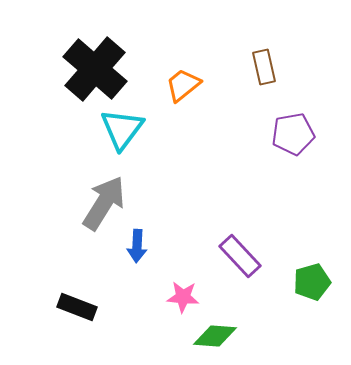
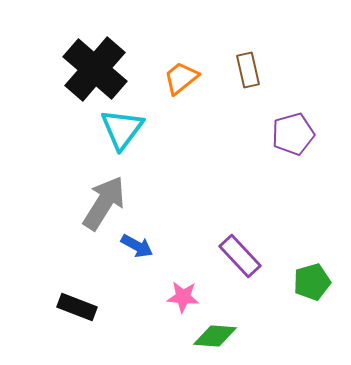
brown rectangle: moved 16 px left, 3 px down
orange trapezoid: moved 2 px left, 7 px up
purple pentagon: rotated 6 degrees counterclockwise
blue arrow: rotated 64 degrees counterclockwise
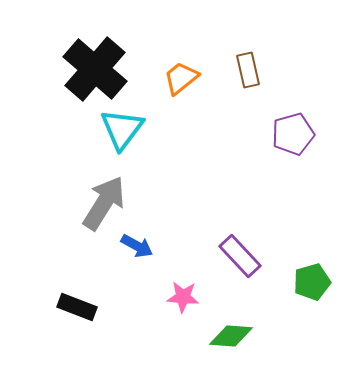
green diamond: moved 16 px right
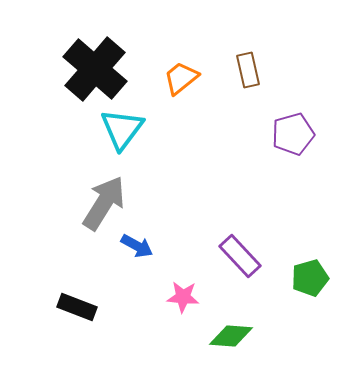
green pentagon: moved 2 px left, 4 px up
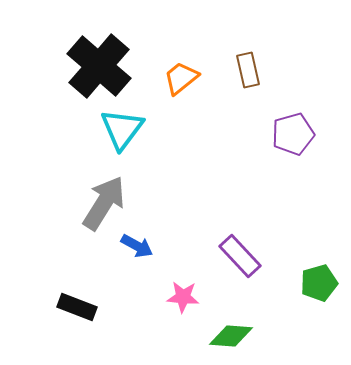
black cross: moved 4 px right, 3 px up
green pentagon: moved 9 px right, 5 px down
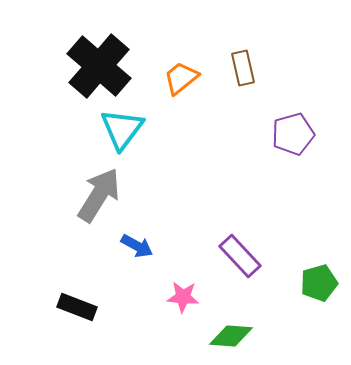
brown rectangle: moved 5 px left, 2 px up
gray arrow: moved 5 px left, 8 px up
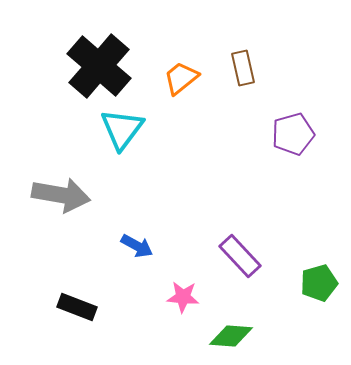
gray arrow: moved 38 px left; rotated 68 degrees clockwise
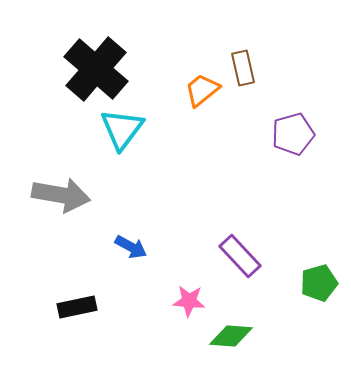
black cross: moved 3 px left, 3 px down
orange trapezoid: moved 21 px right, 12 px down
blue arrow: moved 6 px left, 1 px down
pink star: moved 6 px right, 4 px down
black rectangle: rotated 33 degrees counterclockwise
